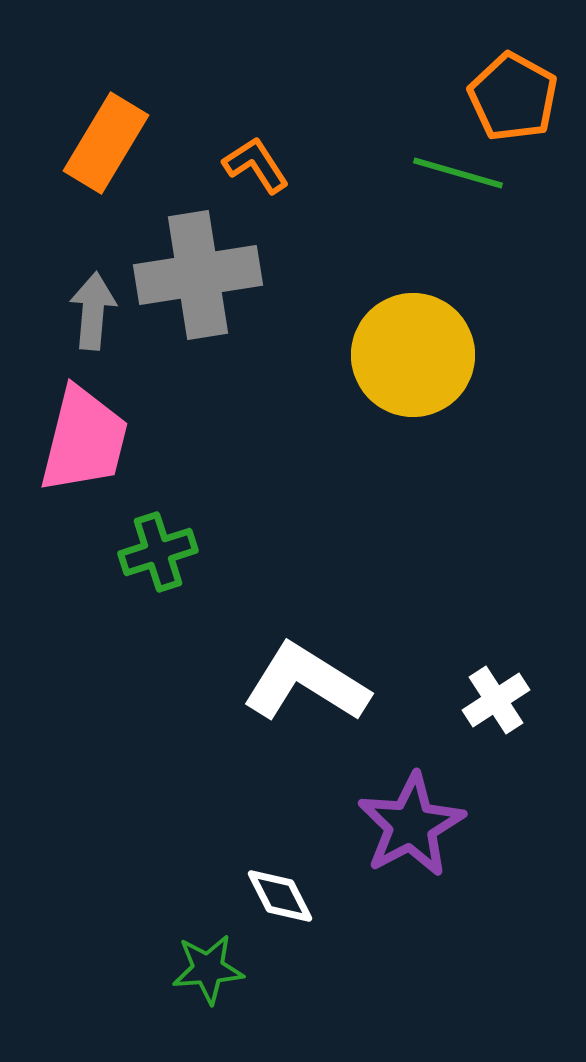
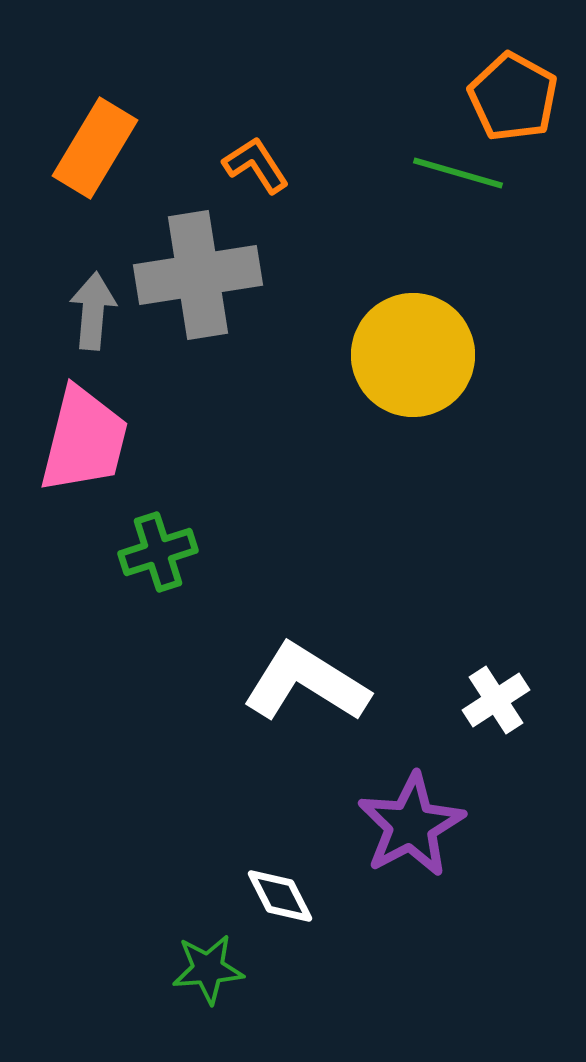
orange rectangle: moved 11 px left, 5 px down
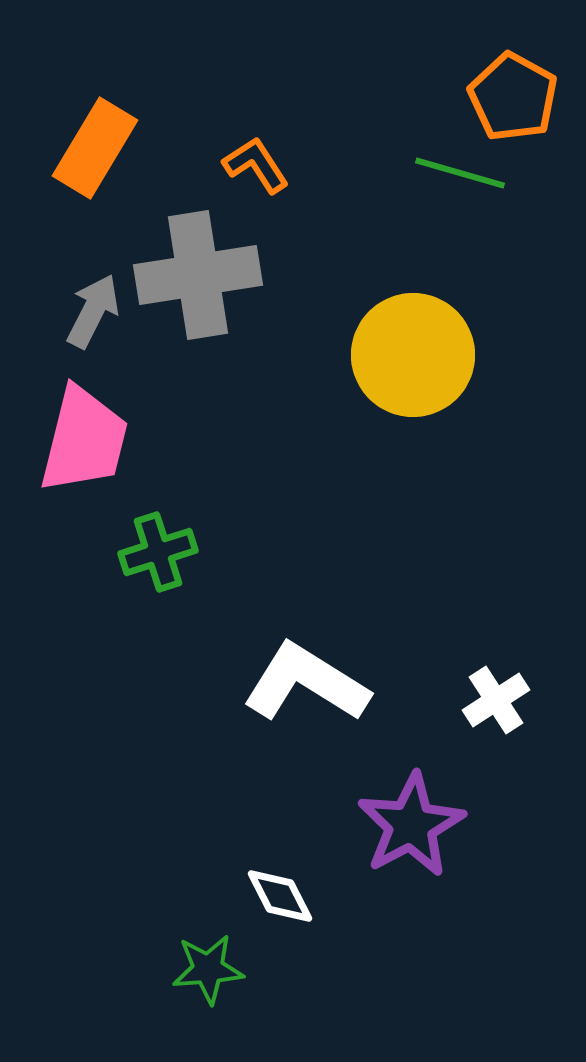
green line: moved 2 px right
gray arrow: rotated 22 degrees clockwise
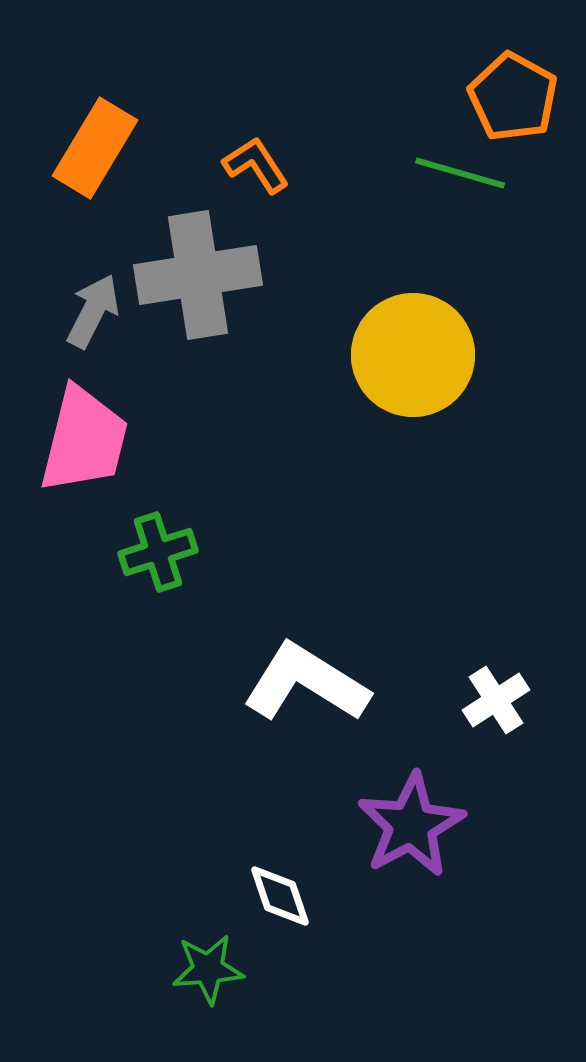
white diamond: rotated 8 degrees clockwise
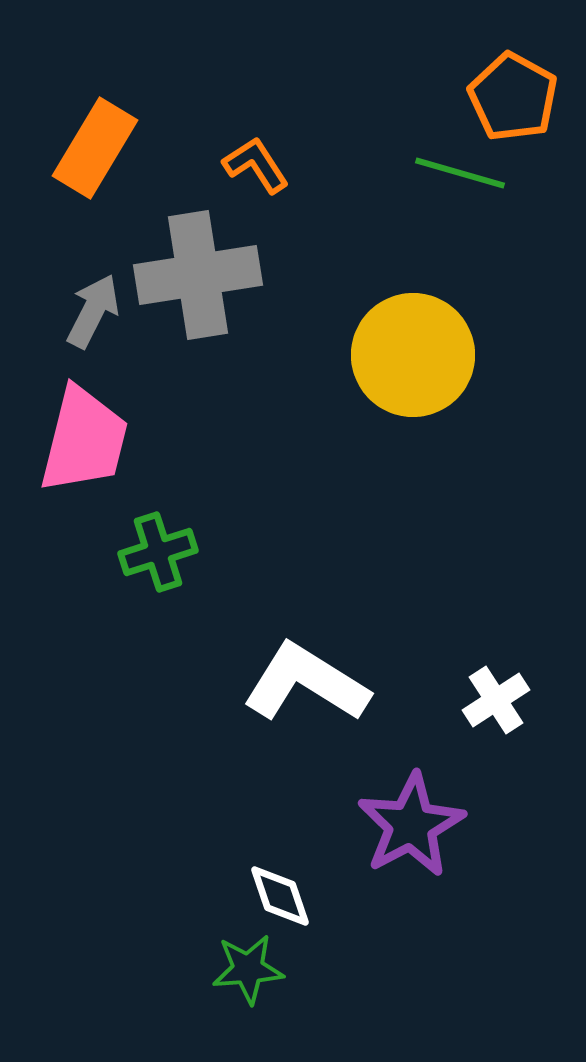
green star: moved 40 px right
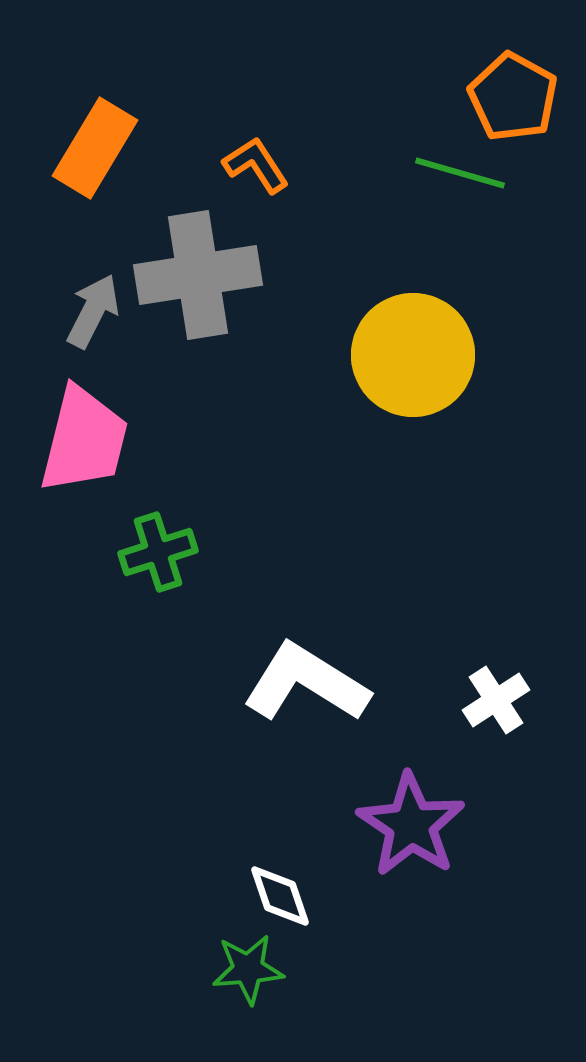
purple star: rotated 10 degrees counterclockwise
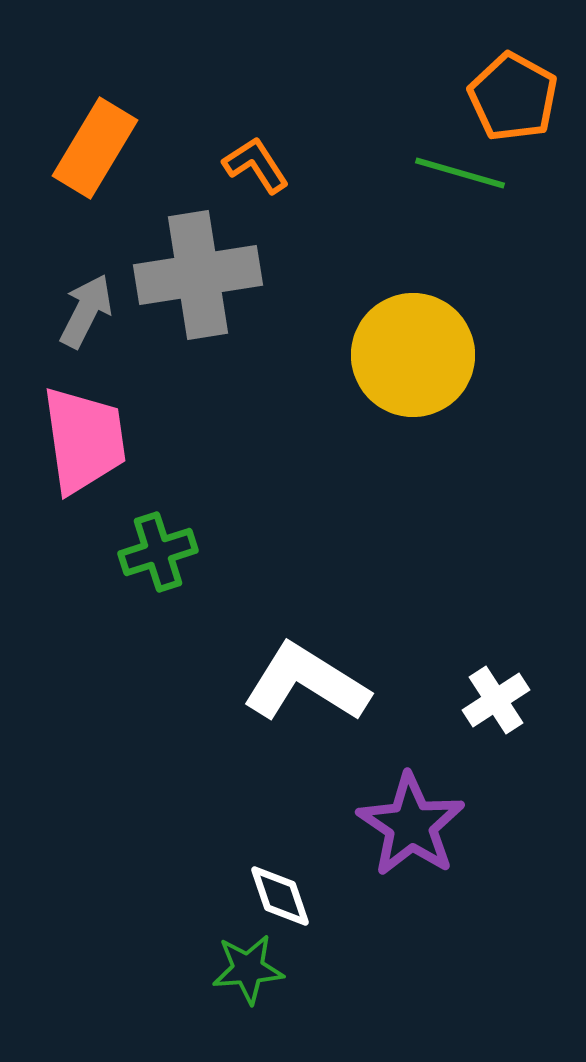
gray arrow: moved 7 px left
pink trapezoid: rotated 22 degrees counterclockwise
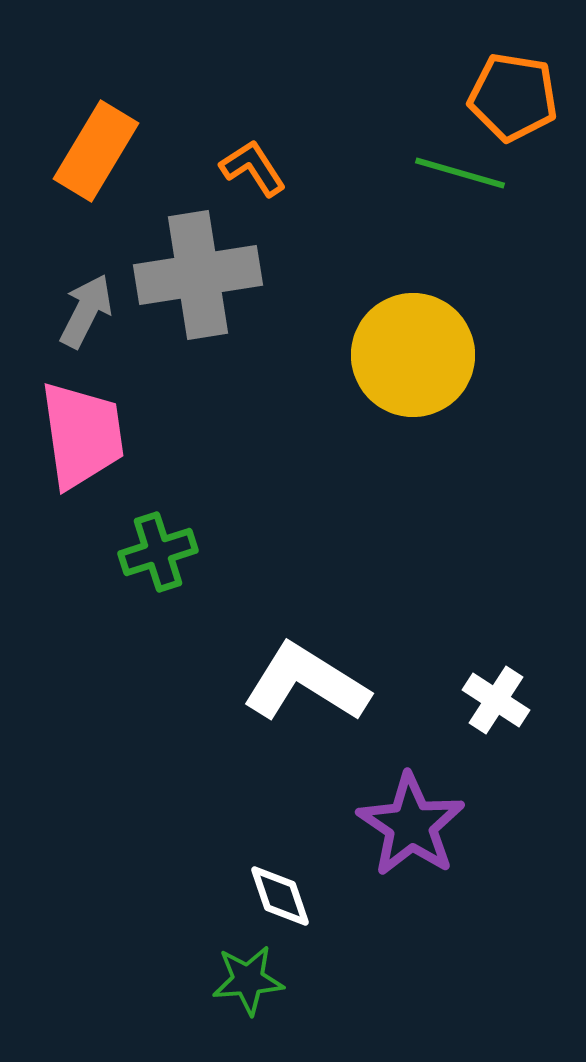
orange pentagon: rotated 20 degrees counterclockwise
orange rectangle: moved 1 px right, 3 px down
orange L-shape: moved 3 px left, 3 px down
pink trapezoid: moved 2 px left, 5 px up
white cross: rotated 24 degrees counterclockwise
green star: moved 11 px down
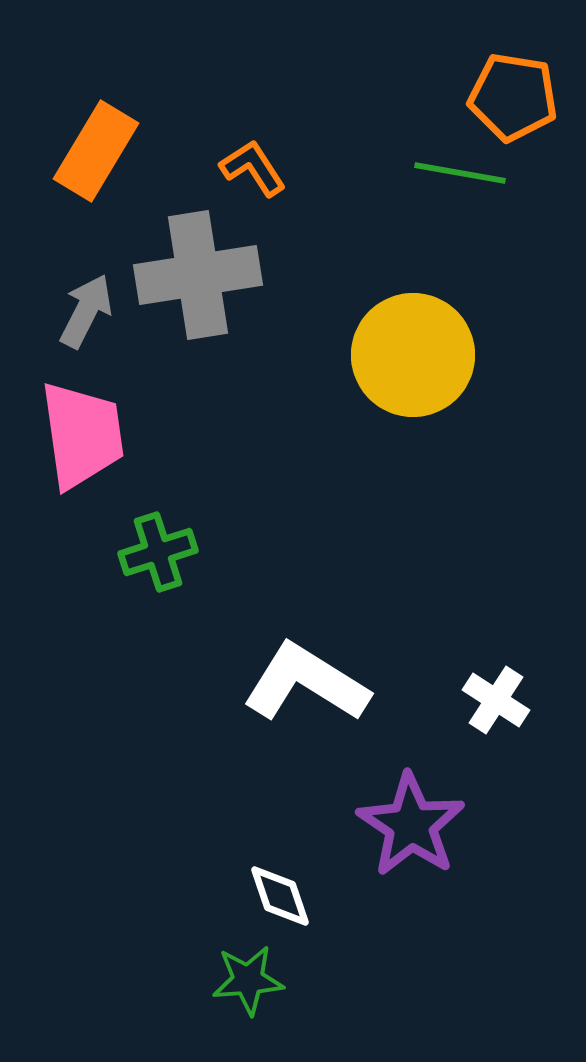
green line: rotated 6 degrees counterclockwise
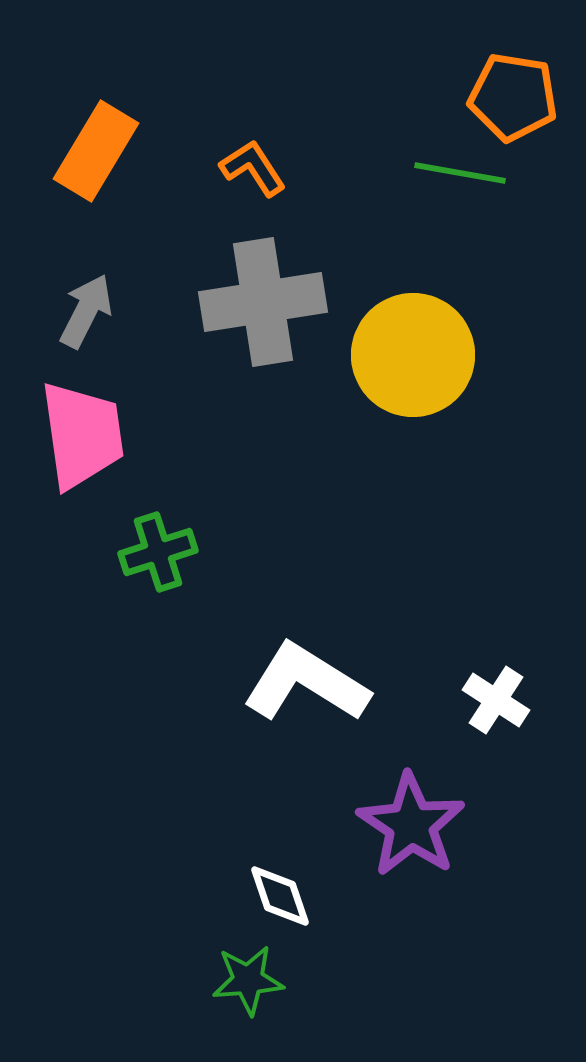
gray cross: moved 65 px right, 27 px down
